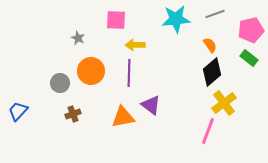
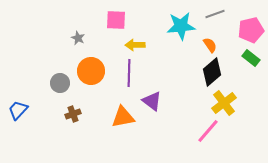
cyan star: moved 5 px right, 7 px down
green rectangle: moved 2 px right
purple triangle: moved 1 px right, 4 px up
blue trapezoid: moved 1 px up
pink line: rotated 20 degrees clockwise
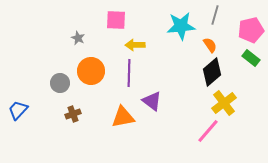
gray line: moved 1 px down; rotated 54 degrees counterclockwise
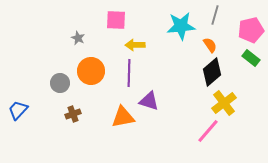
purple triangle: moved 3 px left; rotated 20 degrees counterclockwise
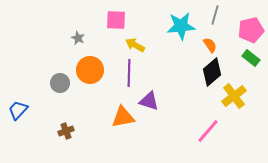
yellow arrow: rotated 30 degrees clockwise
orange circle: moved 1 px left, 1 px up
yellow cross: moved 10 px right, 7 px up
brown cross: moved 7 px left, 17 px down
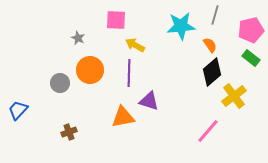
brown cross: moved 3 px right, 1 px down
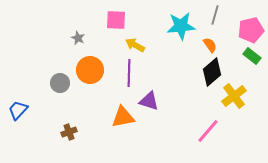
green rectangle: moved 1 px right, 2 px up
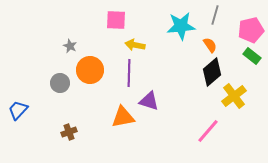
gray star: moved 8 px left, 8 px down
yellow arrow: rotated 18 degrees counterclockwise
